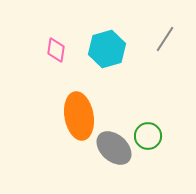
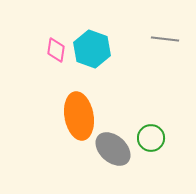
gray line: rotated 64 degrees clockwise
cyan hexagon: moved 15 px left; rotated 24 degrees counterclockwise
green circle: moved 3 px right, 2 px down
gray ellipse: moved 1 px left, 1 px down
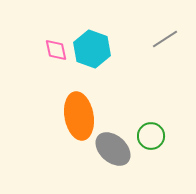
gray line: rotated 40 degrees counterclockwise
pink diamond: rotated 20 degrees counterclockwise
green circle: moved 2 px up
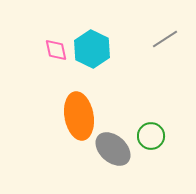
cyan hexagon: rotated 6 degrees clockwise
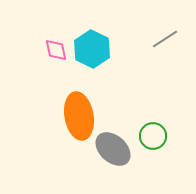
green circle: moved 2 px right
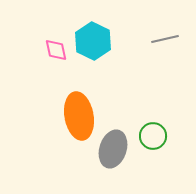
gray line: rotated 20 degrees clockwise
cyan hexagon: moved 1 px right, 8 px up
gray ellipse: rotated 66 degrees clockwise
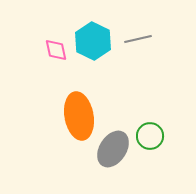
gray line: moved 27 px left
green circle: moved 3 px left
gray ellipse: rotated 15 degrees clockwise
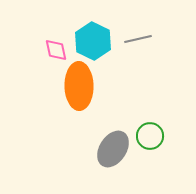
orange ellipse: moved 30 px up; rotated 9 degrees clockwise
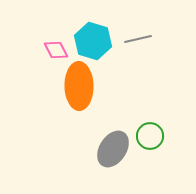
cyan hexagon: rotated 9 degrees counterclockwise
pink diamond: rotated 15 degrees counterclockwise
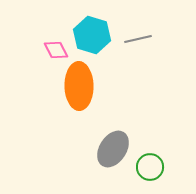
cyan hexagon: moved 1 px left, 6 px up
green circle: moved 31 px down
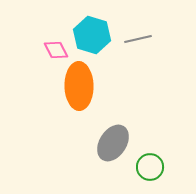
gray ellipse: moved 6 px up
